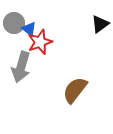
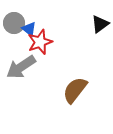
gray arrow: rotated 40 degrees clockwise
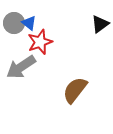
blue triangle: moved 6 px up
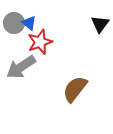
black triangle: rotated 18 degrees counterclockwise
brown semicircle: moved 1 px up
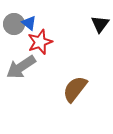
gray circle: moved 1 px down
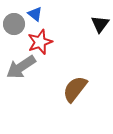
blue triangle: moved 6 px right, 9 px up
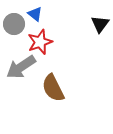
brown semicircle: moved 22 px left, 1 px up; rotated 64 degrees counterclockwise
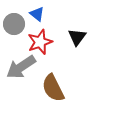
blue triangle: moved 2 px right
black triangle: moved 23 px left, 13 px down
